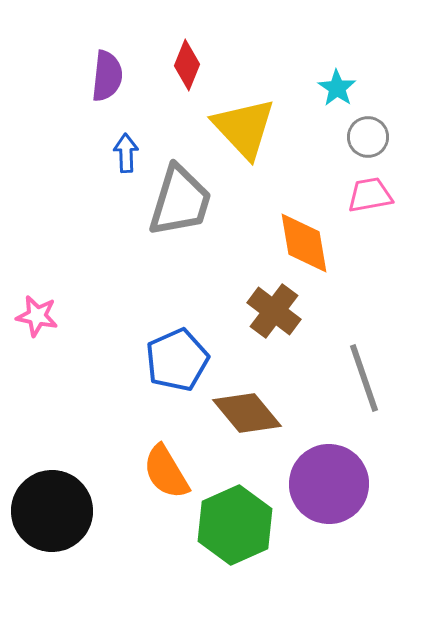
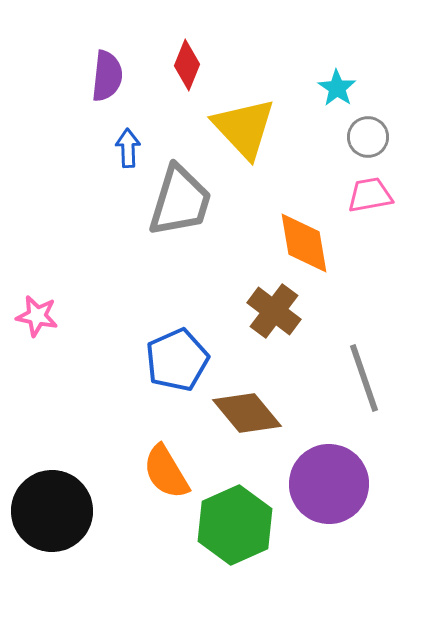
blue arrow: moved 2 px right, 5 px up
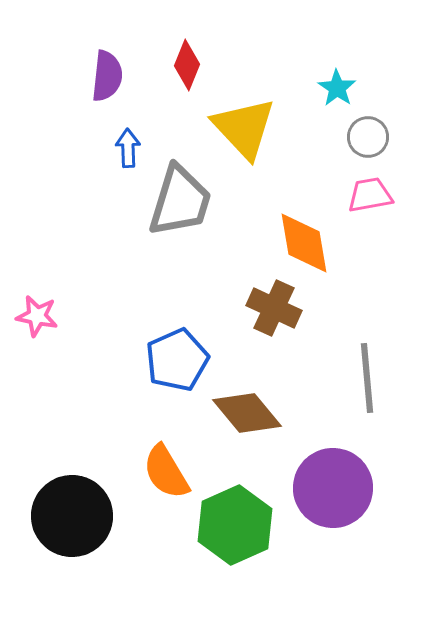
brown cross: moved 3 px up; rotated 12 degrees counterclockwise
gray line: moved 3 px right; rotated 14 degrees clockwise
purple circle: moved 4 px right, 4 px down
black circle: moved 20 px right, 5 px down
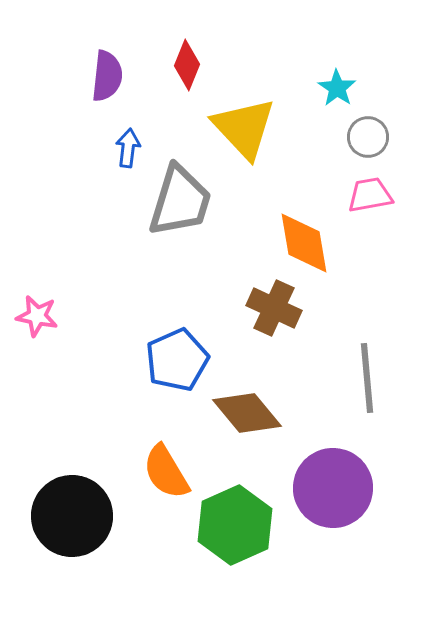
blue arrow: rotated 9 degrees clockwise
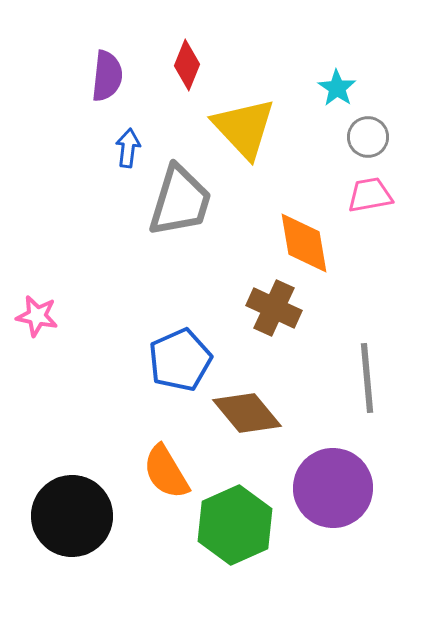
blue pentagon: moved 3 px right
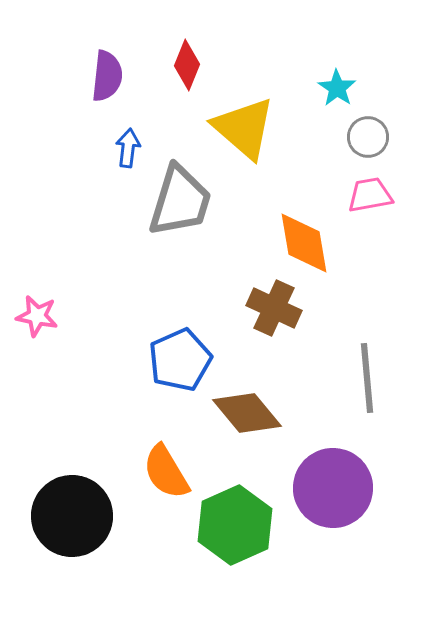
yellow triangle: rotated 6 degrees counterclockwise
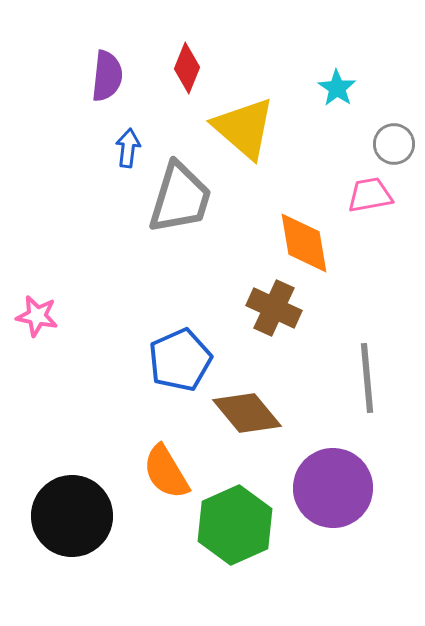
red diamond: moved 3 px down
gray circle: moved 26 px right, 7 px down
gray trapezoid: moved 3 px up
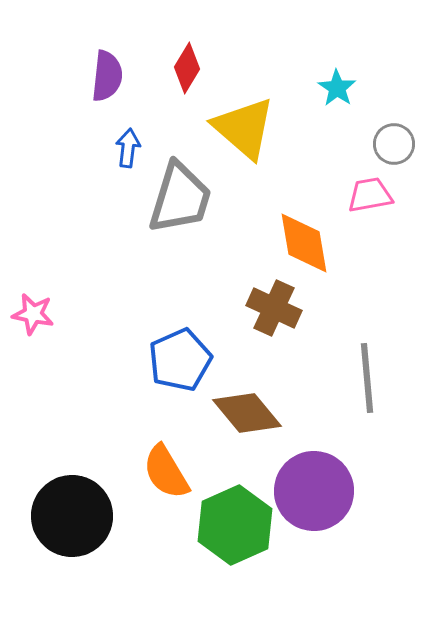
red diamond: rotated 9 degrees clockwise
pink star: moved 4 px left, 2 px up
purple circle: moved 19 px left, 3 px down
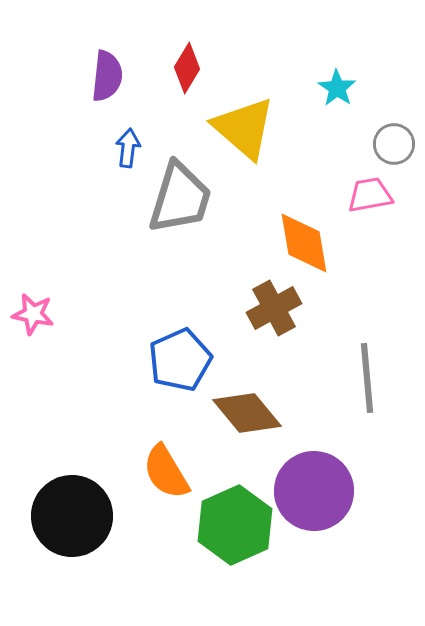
brown cross: rotated 36 degrees clockwise
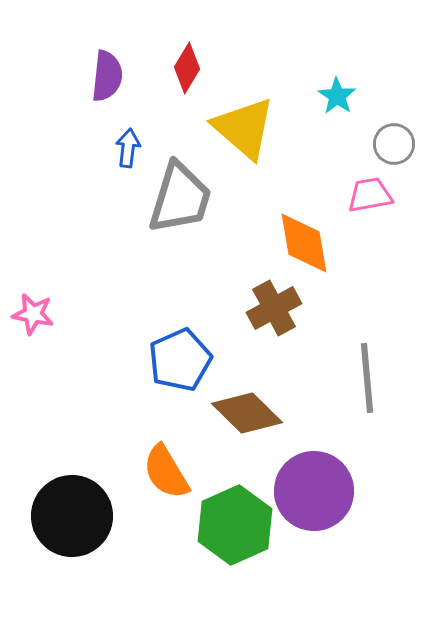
cyan star: moved 8 px down
brown diamond: rotated 6 degrees counterclockwise
